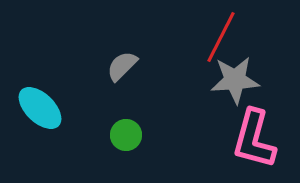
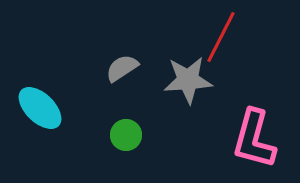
gray semicircle: moved 2 px down; rotated 12 degrees clockwise
gray star: moved 47 px left
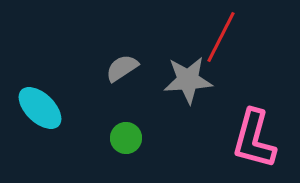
green circle: moved 3 px down
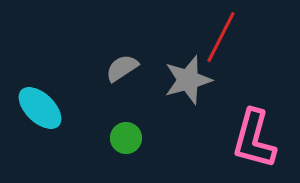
gray star: rotated 12 degrees counterclockwise
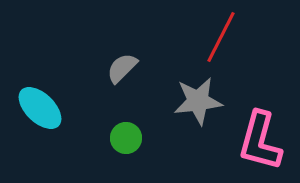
gray semicircle: rotated 12 degrees counterclockwise
gray star: moved 10 px right, 21 px down; rotated 9 degrees clockwise
pink L-shape: moved 6 px right, 2 px down
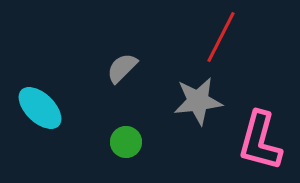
green circle: moved 4 px down
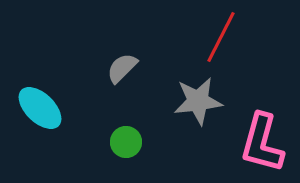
pink L-shape: moved 2 px right, 2 px down
